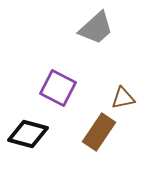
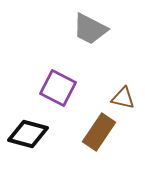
gray trapezoid: moved 6 px left, 1 px down; rotated 69 degrees clockwise
brown triangle: rotated 25 degrees clockwise
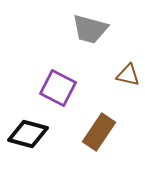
gray trapezoid: rotated 12 degrees counterclockwise
brown triangle: moved 5 px right, 23 px up
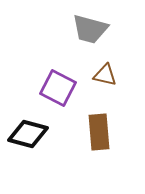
brown triangle: moved 23 px left
brown rectangle: rotated 39 degrees counterclockwise
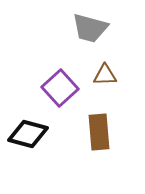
gray trapezoid: moved 1 px up
brown triangle: rotated 15 degrees counterclockwise
purple square: moved 2 px right; rotated 21 degrees clockwise
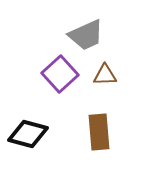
gray trapezoid: moved 4 px left, 7 px down; rotated 39 degrees counterclockwise
purple square: moved 14 px up
